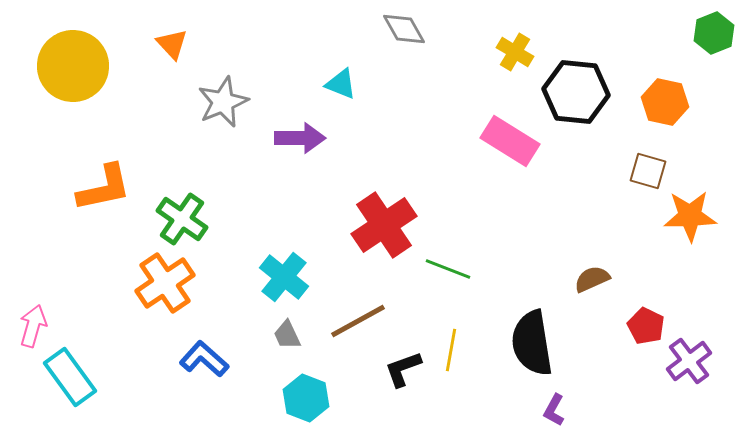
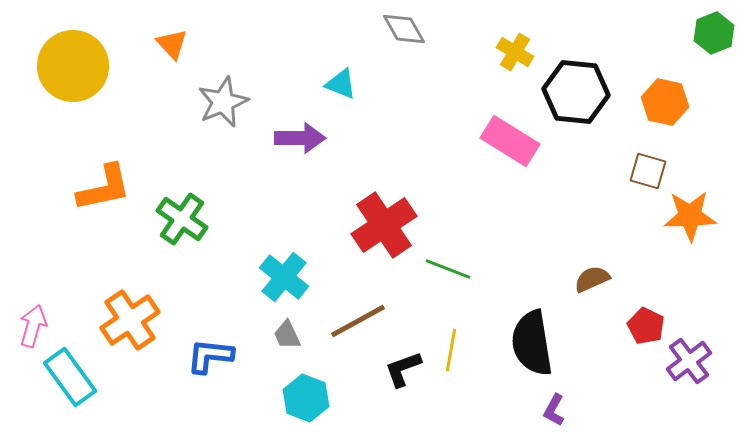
orange cross: moved 35 px left, 37 px down
blue L-shape: moved 6 px right, 3 px up; rotated 36 degrees counterclockwise
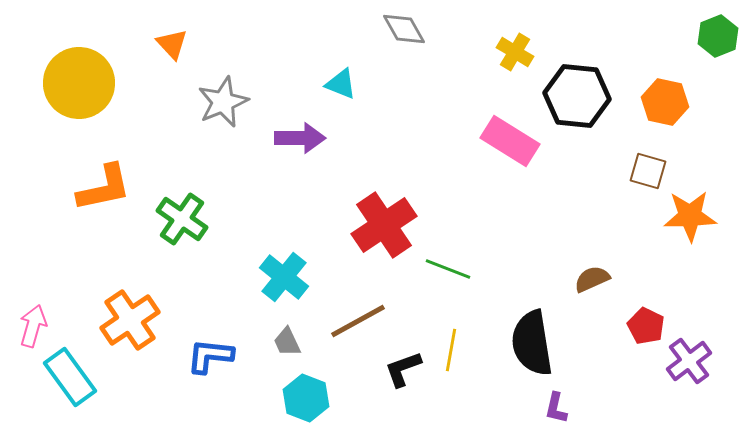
green hexagon: moved 4 px right, 3 px down
yellow circle: moved 6 px right, 17 px down
black hexagon: moved 1 px right, 4 px down
gray trapezoid: moved 7 px down
purple L-shape: moved 2 px right, 2 px up; rotated 16 degrees counterclockwise
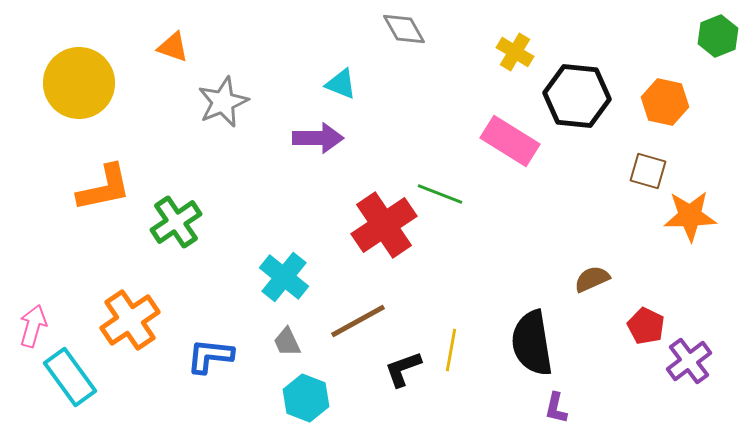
orange triangle: moved 1 px right, 3 px down; rotated 28 degrees counterclockwise
purple arrow: moved 18 px right
green cross: moved 6 px left, 3 px down; rotated 21 degrees clockwise
green line: moved 8 px left, 75 px up
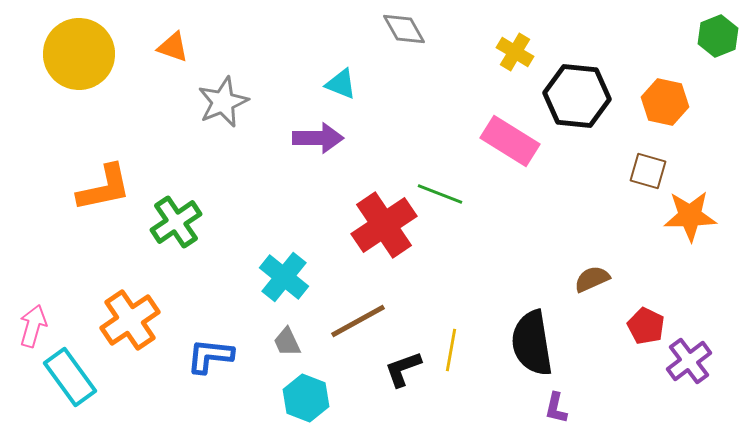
yellow circle: moved 29 px up
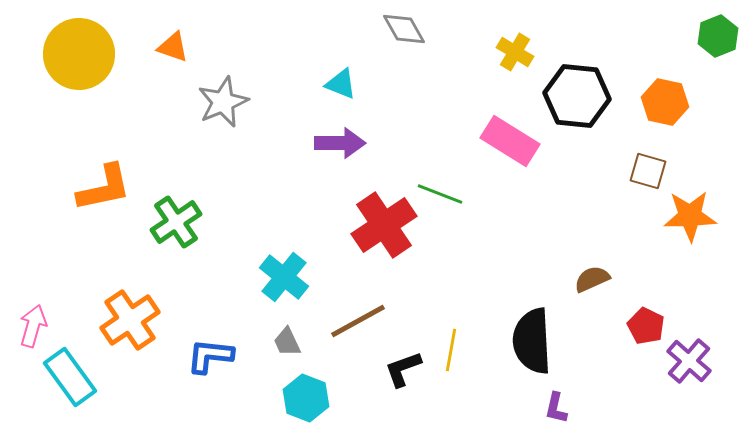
purple arrow: moved 22 px right, 5 px down
black semicircle: moved 2 px up; rotated 6 degrees clockwise
purple cross: rotated 12 degrees counterclockwise
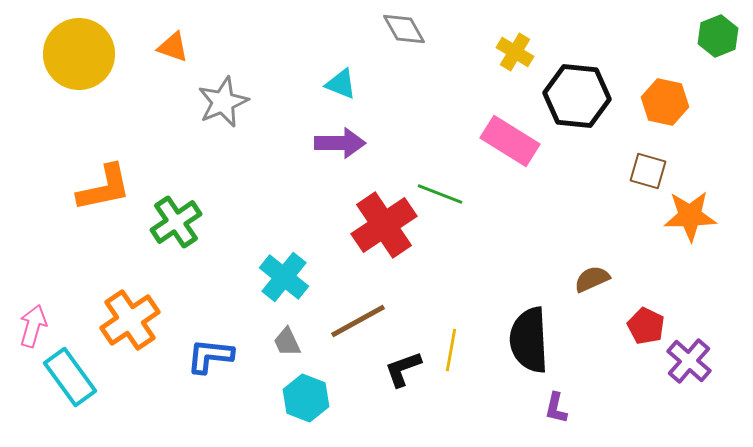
black semicircle: moved 3 px left, 1 px up
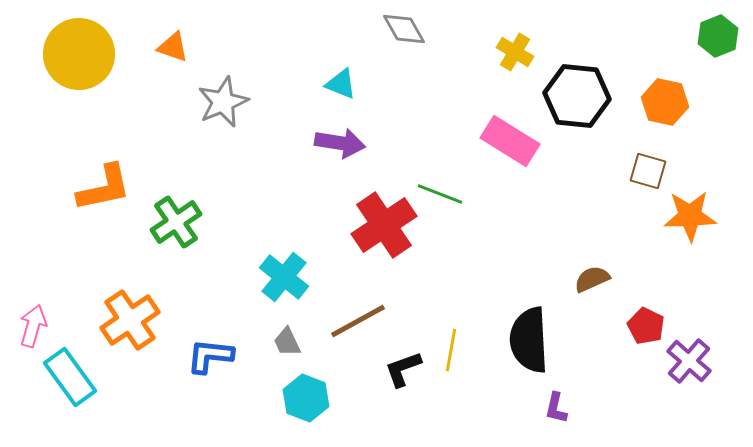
purple arrow: rotated 9 degrees clockwise
